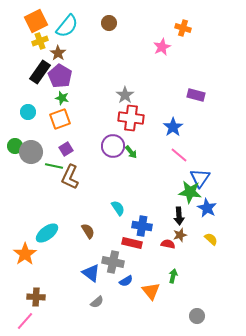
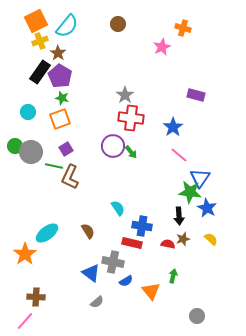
brown circle at (109, 23): moved 9 px right, 1 px down
brown star at (180, 235): moved 3 px right, 4 px down
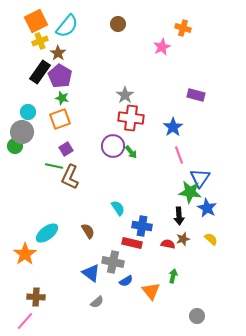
gray circle at (31, 152): moved 9 px left, 20 px up
pink line at (179, 155): rotated 30 degrees clockwise
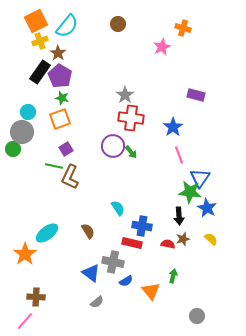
green circle at (15, 146): moved 2 px left, 3 px down
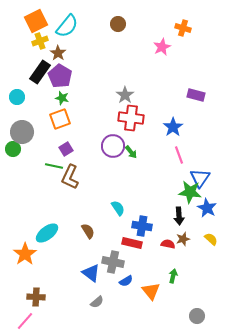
cyan circle at (28, 112): moved 11 px left, 15 px up
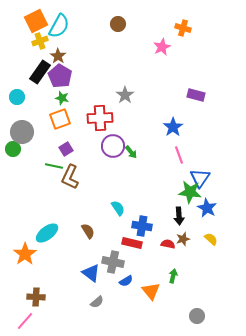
cyan semicircle at (67, 26): moved 8 px left; rotated 10 degrees counterclockwise
brown star at (58, 53): moved 3 px down
red cross at (131, 118): moved 31 px left; rotated 10 degrees counterclockwise
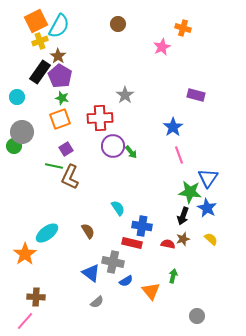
green circle at (13, 149): moved 1 px right, 3 px up
blue triangle at (200, 178): moved 8 px right
black arrow at (179, 216): moved 4 px right; rotated 24 degrees clockwise
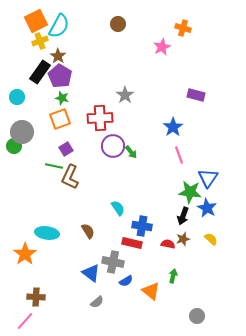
cyan ellipse at (47, 233): rotated 45 degrees clockwise
orange triangle at (151, 291): rotated 12 degrees counterclockwise
